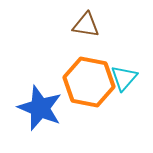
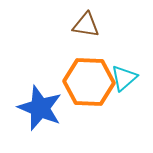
cyan triangle: rotated 8 degrees clockwise
orange hexagon: rotated 9 degrees counterclockwise
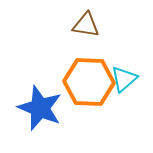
cyan triangle: moved 1 px down
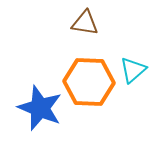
brown triangle: moved 1 px left, 2 px up
cyan triangle: moved 9 px right, 9 px up
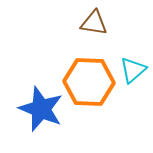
brown triangle: moved 9 px right
blue star: moved 1 px right, 1 px down
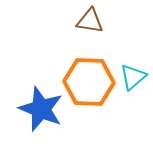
brown triangle: moved 4 px left, 2 px up
cyan triangle: moved 7 px down
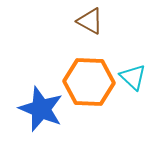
brown triangle: rotated 20 degrees clockwise
cyan triangle: rotated 36 degrees counterclockwise
